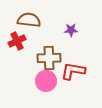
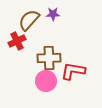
brown semicircle: rotated 55 degrees counterclockwise
purple star: moved 18 px left, 16 px up
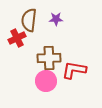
purple star: moved 3 px right, 5 px down
brown semicircle: rotated 35 degrees counterclockwise
red cross: moved 3 px up
red L-shape: moved 1 px right, 1 px up
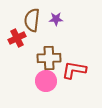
brown semicircle: moved 3 px right
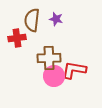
purple star: rotated 16 degrees clockwise
red cross: rotated 18 degrees clockwise
pink circle: moved 8 px right, 5 px up
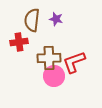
red cross: moved 2 px right, 4 px down
red L-shape: moved 8 px up; rotated 30 degrees counterclockwise
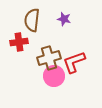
purple star: moved 8 px right
brown cross: rotated 15 degrees counterclockwise
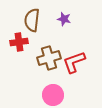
pink circle: moved 1 px left, 19 px down
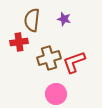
pink circle: moved 3 px right, 1 px up
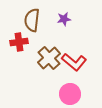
purple star: rotated 24 degrees counterclockwise
brown cross: rotated 25 degrees counterclockwise
red L-shape: rotated 120 degrees counterclockwise
pink circle: moved 14 px right
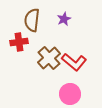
purple star: rotated 16 degrees counterclockwise
